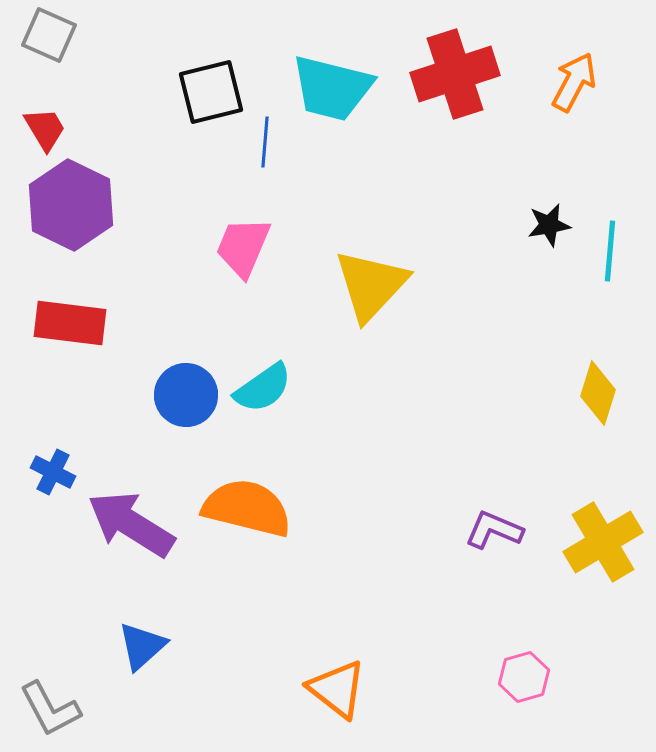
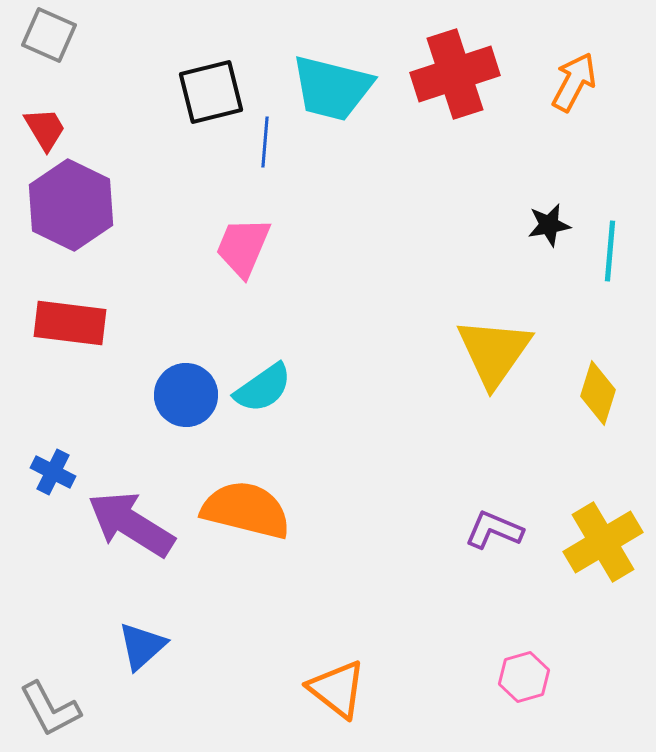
yellow triangle: moved 123 px right, 67 px down; rotated 8 degrees counterclockwise
orange semicircle: moved 1 px left, 2 px down
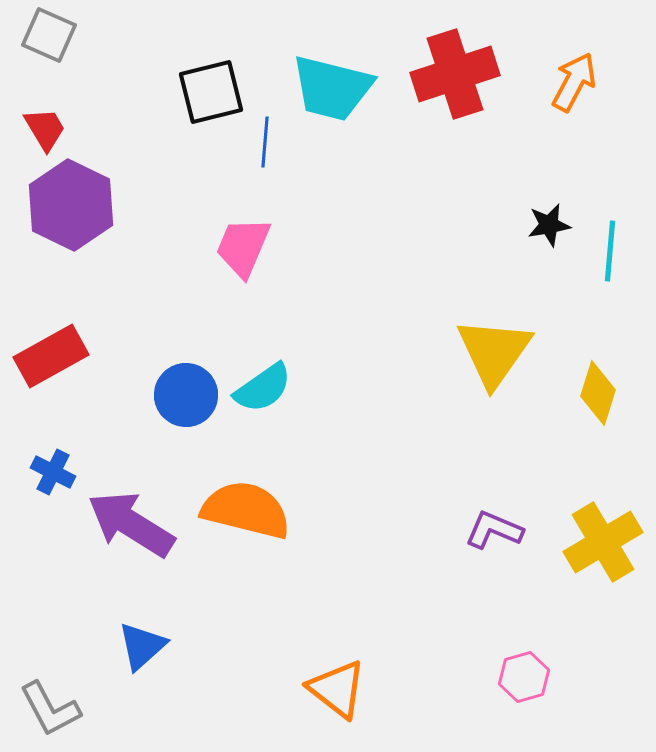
red rectangle: moved 19 px left, 33 px down; rotated 36 degrees counterclockwise
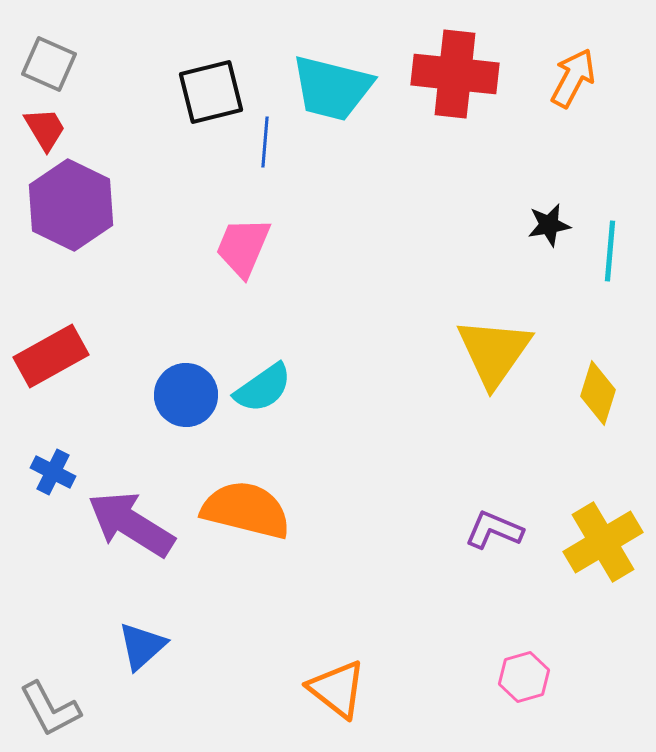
gray square: moved 29 px down
red cross: rotated 24 degrees clockwise
orange arrow: moved 1 px left, 4 px up
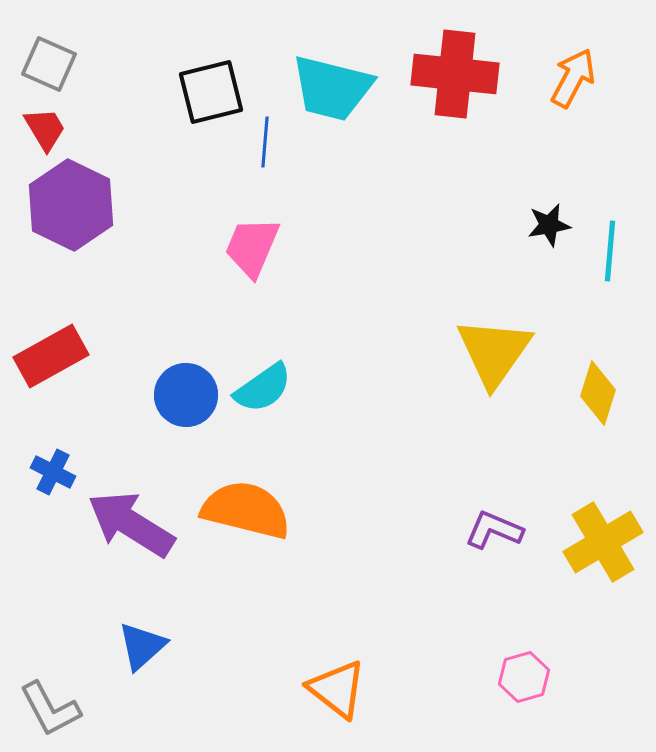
pink trapezoid: moved 9 px right
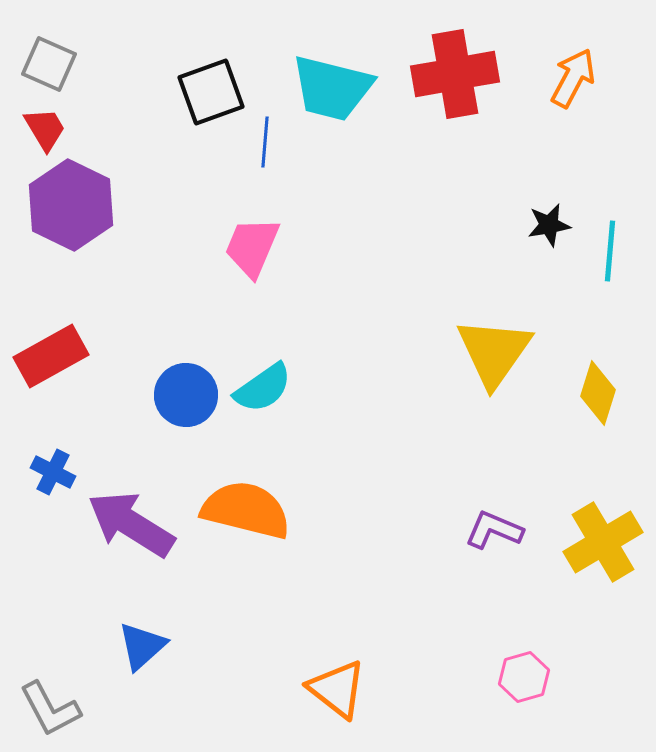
red cross: rotated 16 degrees counterclockwise
black square: rotated 6 degrees counterclockwise
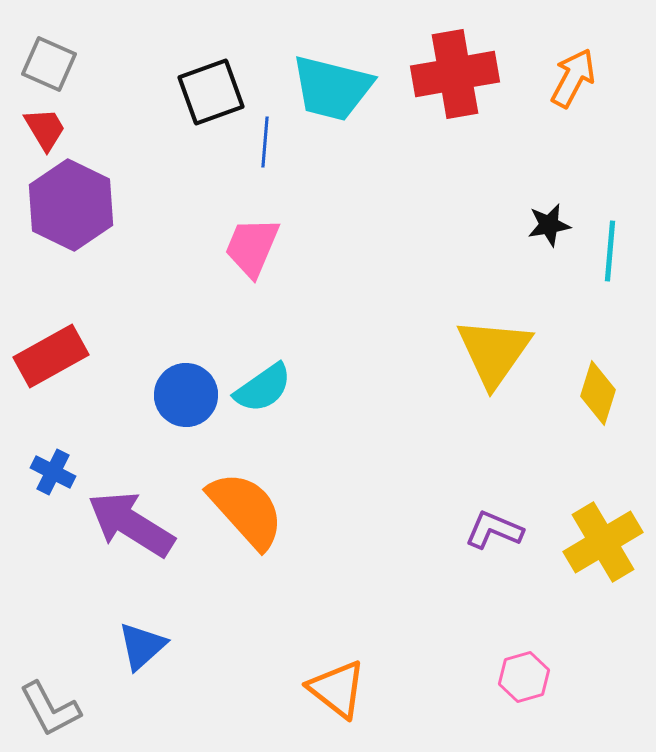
orange semicircle: rotated 34 degrees clockwise
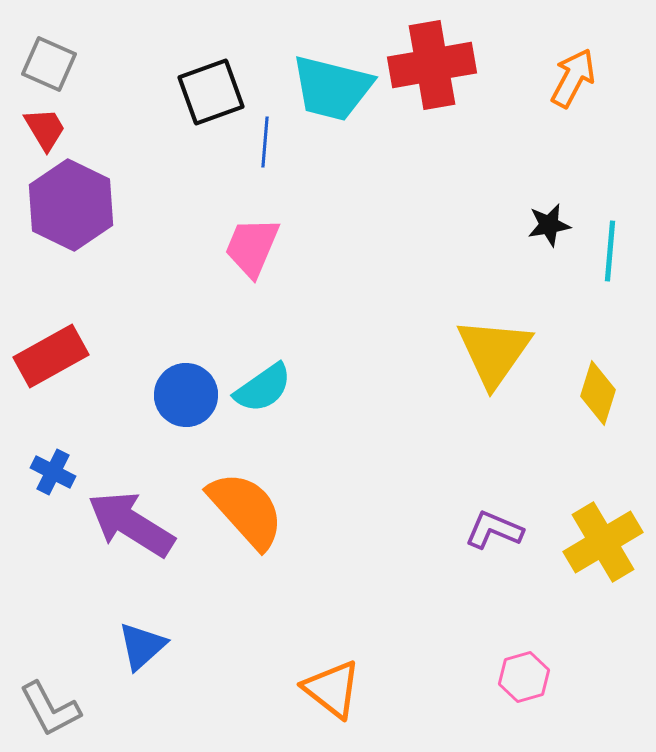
red cross: moved 23 px left, 9 px up
orange triangle: moved 5 px left
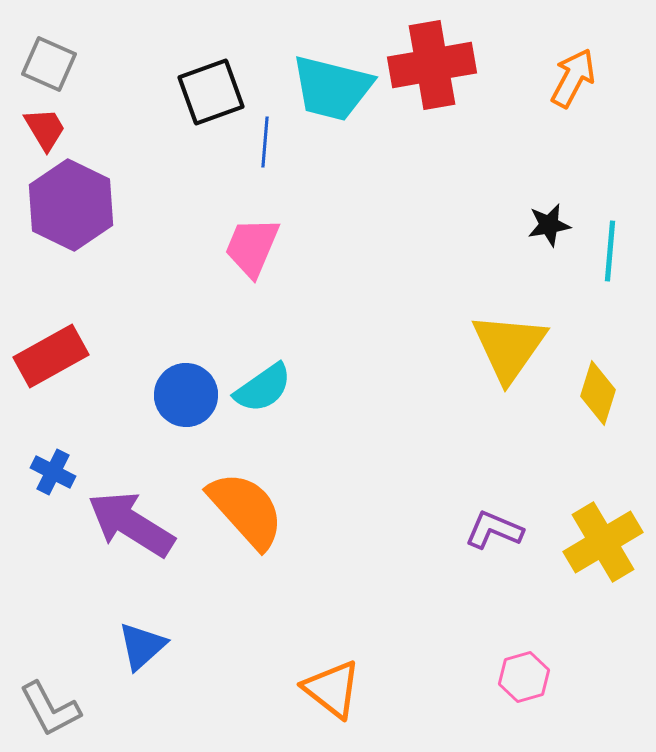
yellow triangle: moved 15 px right, 5 px up
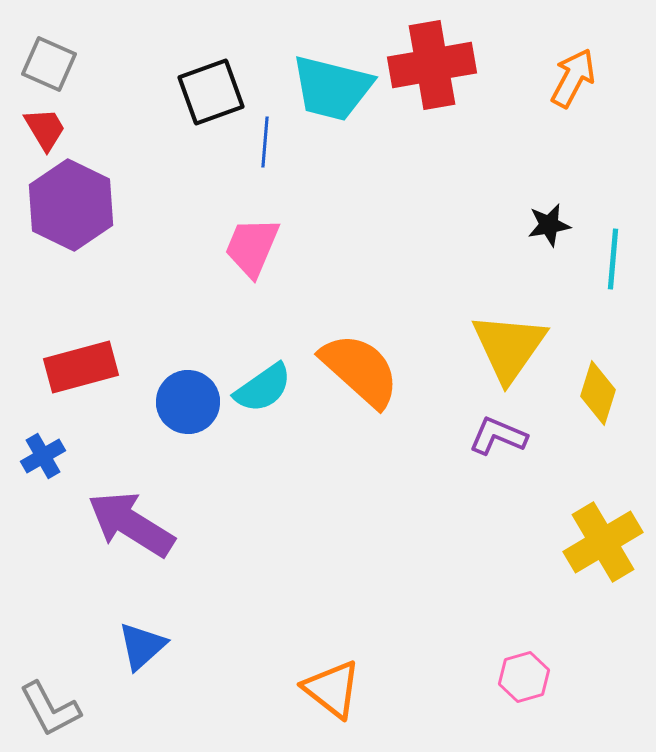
cyan line: moved 3 px right, 8 px down
red rectangle: moved 30 px right, 11 px down; rotated 14 degrees clockwise
blue circle: moved 2 px right, 7 px down
blue cross: moved 10 px left, 16 px up; rotated 33 degrees clockwise
orange semicircle: moved 114 px right, 140 px up; rotated 6 degrees counterclockwise
purple L-shape: moved 4 px right, 94 px up
